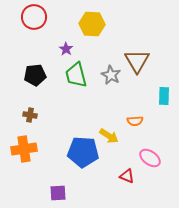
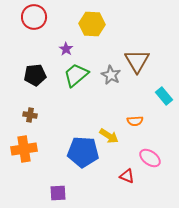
green trapezoid: rotated 64 degrees clockwise
cyan rectangle: rotated 42 degrees counterclockwise
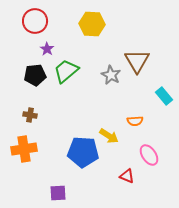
red circle: moved 1 px right, 4 px down
purple star: moved 19 px left
green trapezoid: moved 10 px left, 4 px up
pink ellipse: moved 1 px left, 3 px up; rotated 20 degrees clockwise
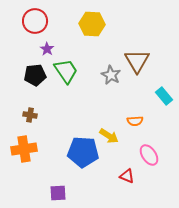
green trapezoid: rotated 96 degrees clockwise
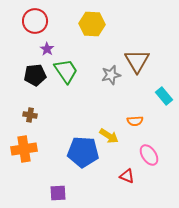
gray star: rotated 30 degrees clockwise
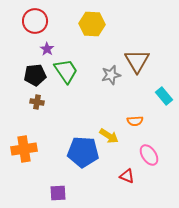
brown cross: moved 7 px right, 13 px up
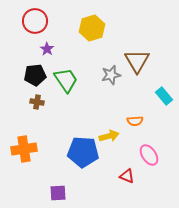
yellow hexagon: moved 4 px down; rotated 20 degrees counterclockwise
green trapezoid: moved 9 px down
yellow arrow: rotated 48 degrees counterclockwise
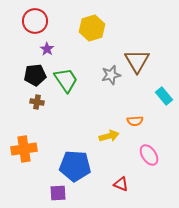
blue pentagon: moved 8 px left, 14 px down
red triangle: moved 6 px left, 8 px down
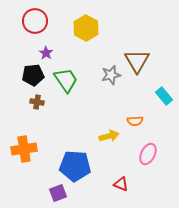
yellow hexagon: moved 6 px left; rotated 15 degrees counterclockwise
purple star: moved 1 px left, 4 px down
black pentagon: moved 2 px left
pink ellipse: moved 1 px left, 1 px up; rotated 60 degrees clockwise
purple square: rotated 18 degrees counterclockwise
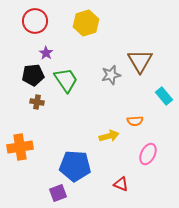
yellow hexagon: moved 5 px up; rotated 15 degrees clockwise
brown triangle: moved 3 px right
orange cross: moved 4 px left, 2 px up
